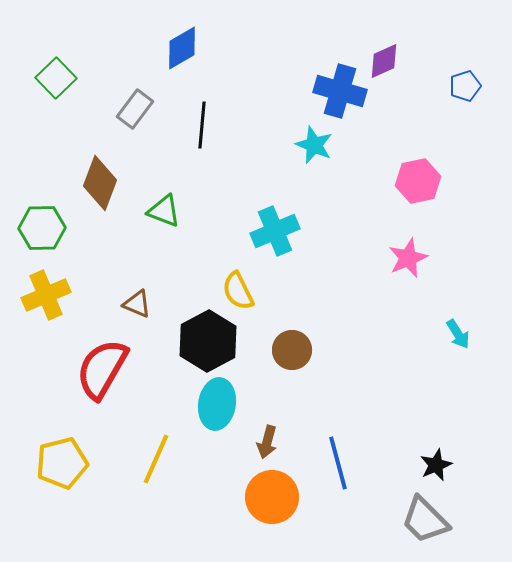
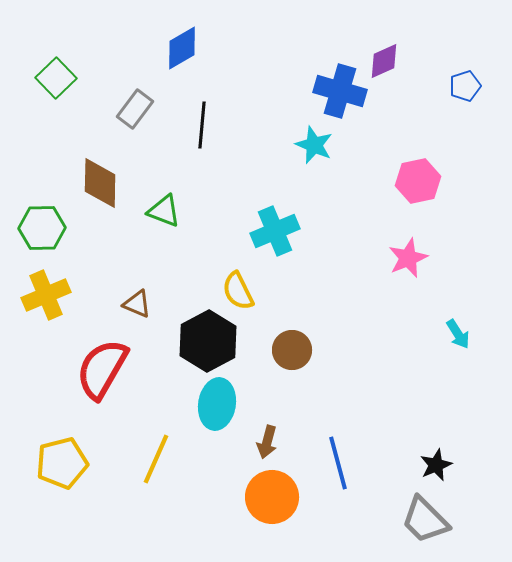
brown diamond: rotated 20 degrees counterclockwise
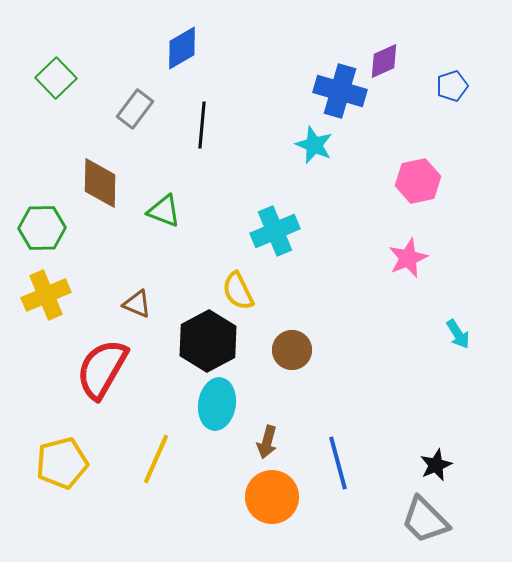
blue pentagon: moved 13 px left
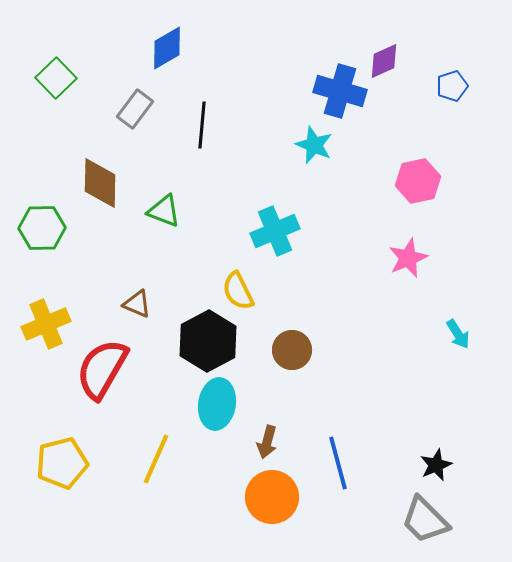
blue diamond: moved 15 px left
yellow cross: moved 29 px down
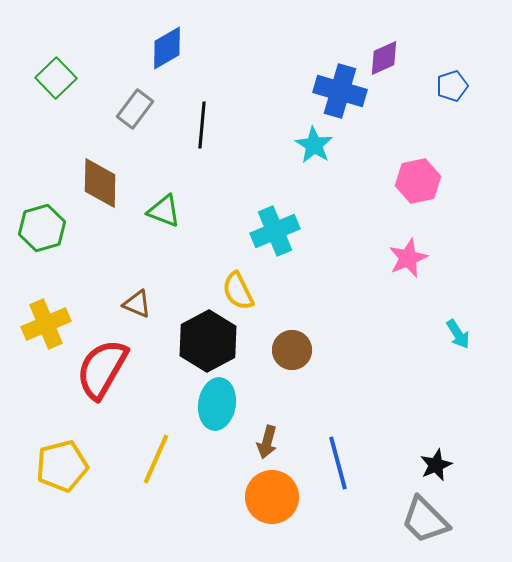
purple diamond: moved 3 px up
cyan star: rotated 9 degrees clockwise
green hexagon: rotated 15 degrees counterclockwise
yellow pentagon: moved 3 px down
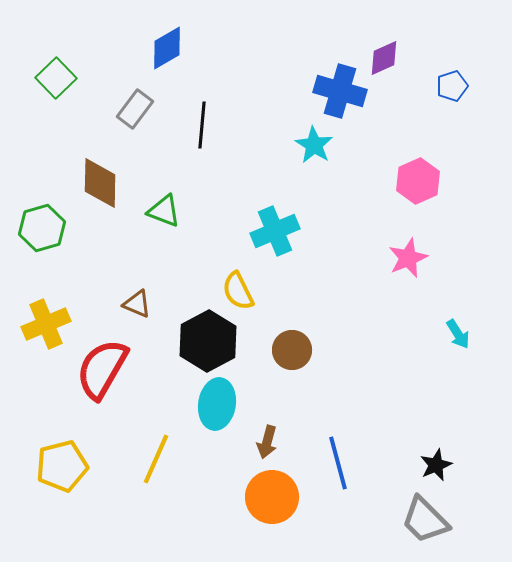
pink hexagon: rotated 12 degrees counterclockwise
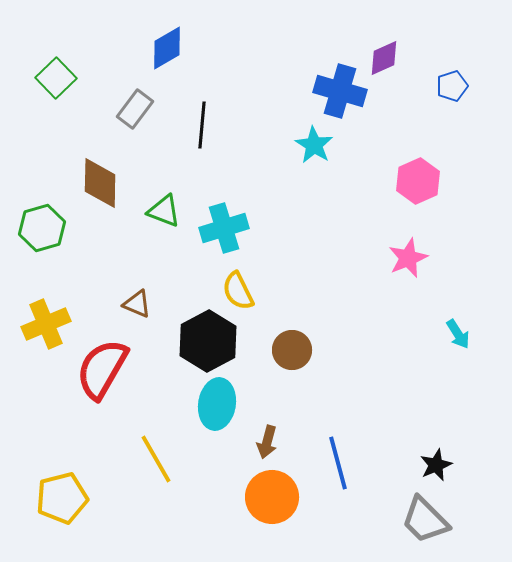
cyan cross: moved 51 px left, 3 px up; rotated 6 degrees clockwise
yellow line: rotated 54 degrees counterclockwise
yellow pentagon: moved 32 px down
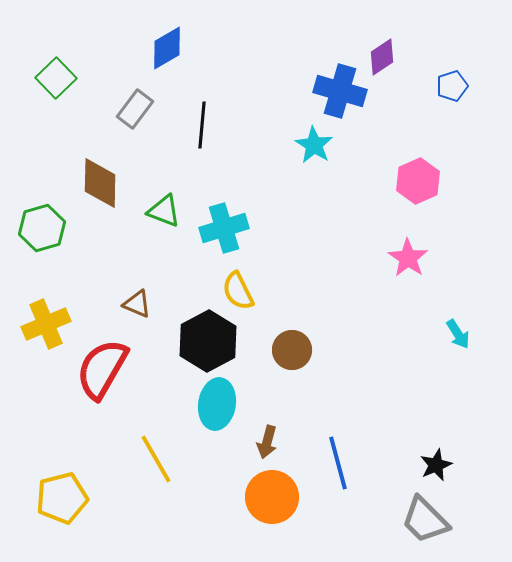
purple diamond: moved 2 px left, 1 px up; rotated 9 degrees counterclockwise
pink star: rotated 15 degrees counterclockwise
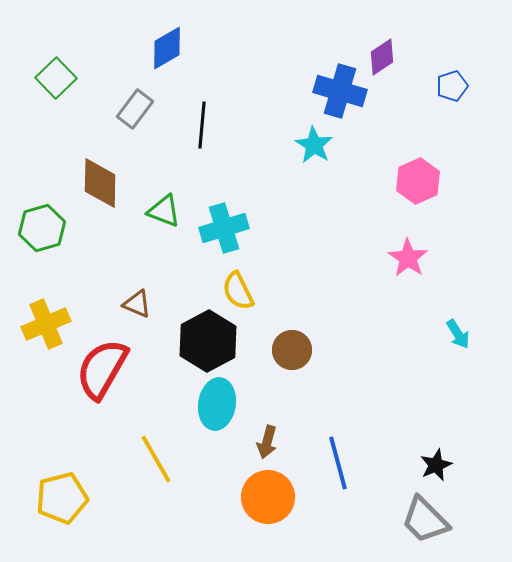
orange circle: moved 4 px left
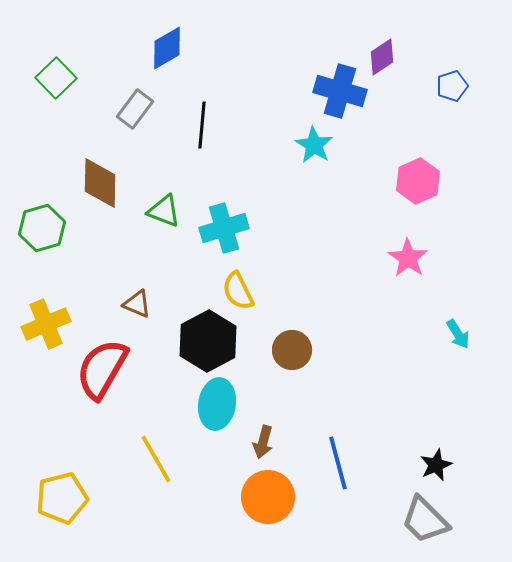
brown arrow: moved 4 px left
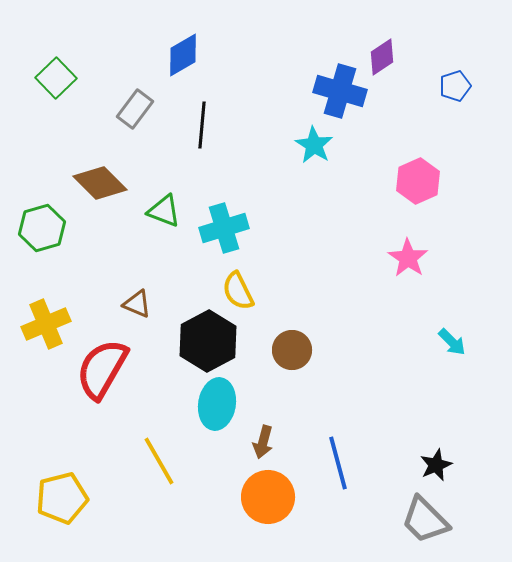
blue diamond: moved 16 px right, 7 px down
blue pentagon: moved 3 px right
brown diamond: rotated 46 degrees counterclockwise
cyan arrow: moved 6 px left, 8 px down; rotated 12 degrees counterclockwise
yellow line: moved 3 px right, 2 px down
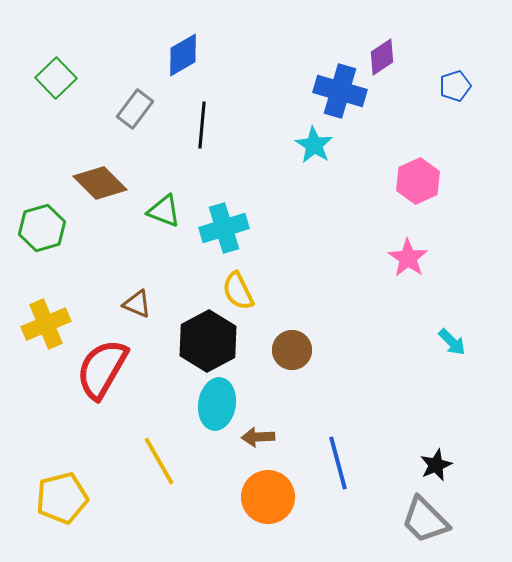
brown arrow: moved 5 px left, 5 px up; rotated 72 degrees clockwise
